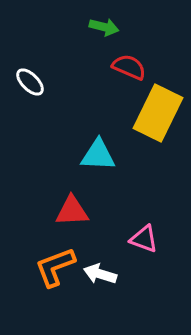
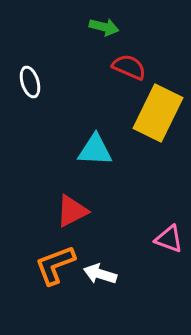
white ellipse: rotated 28 degrees clockwise
cyan triangle: moved 3 px left, 5 px up
red triangle: rotated 24 degrees counterclockwise
pink triangle: moved 25 px right
orange L-shape: moved 2 px up
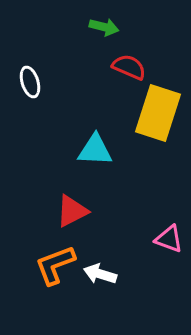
yellow rectangle: rotated 8 degrees counterclockwise
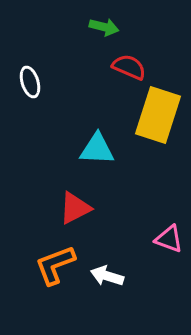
yellow rectangle: moved 2 px down
cyan triangle: moved 2 px right, 1 px up
red triangle: moved 3 px right, 3 px up
white arrow: moved 7 px right, 2 px down
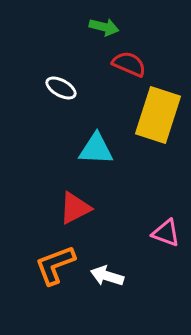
red semicircle: moved 3 px up
white ellipse: moved 31 px right, 6 px down; rotated 44 degrees counterclockwise
cyan triangle: moved 1 px left
pink triangle: moved 3 px left, 6 px up
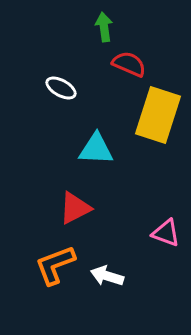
green arrow: rotated 112 degrees counterclockwise
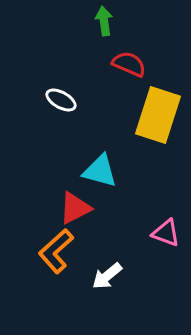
green arrow: moved 6 px up
white ellipse: moved 12 px down
cyan triangle: moved 4 px right, 22 px down; rotated 12 degrees clockwise
orange L-shape: moved 1 px right, 14 px up; rotated 21 degrees counterclockwise
white arrow: rotated 56 degrees counterclockwise
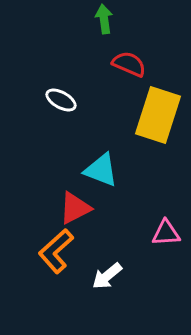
green arrow: moved 2 px up
cyan triangle: moved 1 px right, 1 px up; rotated 6 degrees clockwise
pink triangle: rotated 24 degrees counterclockwise
